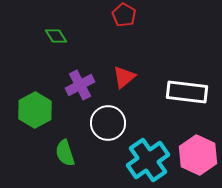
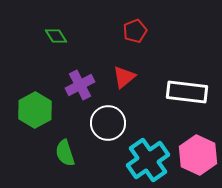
red pentagon: moved 11 px right, 16 px down; rotated 20 degrees clockwise
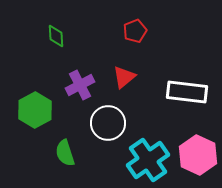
green diamond: rotated 30 degrees clockwise
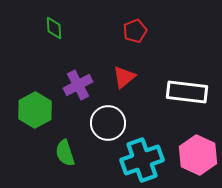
green diamond: moved 2 px left, 8 px up
purple cross: moved 2 px left
cyan cross: moved 6 px left; rotated 15 degrees clockwise
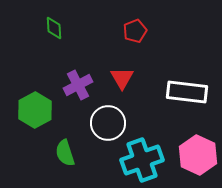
red triangle: moved 2 px left, 1 px down; rotated 20 degrees counterclockwise
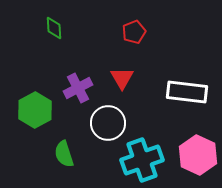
red pentagon: moved 1 px left, 1 px down
purple cross: moved 3 px down
green semicircle: moved 1 px left, 1 px down
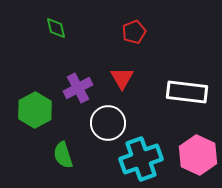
green diamond: moved 2 px right; rotated 10 degrees counterclockwise
green semicircle: moved 1 px left, 1 px down
cyan cross: moved 1 px left, 1 px up
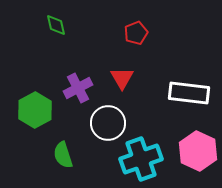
green diamond: moved 3 px up
red pentagon: moved 2 px right, 1 px down
white rectangle: moved 2 px right, 1 px down
pink hexagon: moved 4 px up
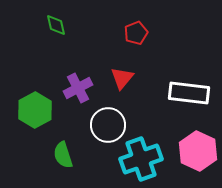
red triangle: rotated 10 degrees clockwise
white circle: moved 2 px down
